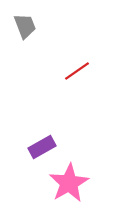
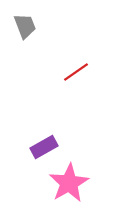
red line: moved 1 px left, 1 px down
purple rectangle: moved 2 px right
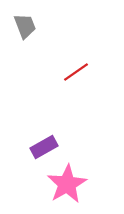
pink star: moved 2 px left, 1 px down
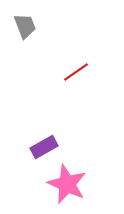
pink star: rotated 18 degrees counterclockwise
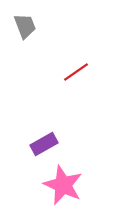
purple rectangle: moved 3 px up
pink star: moved 4 px left, 1 px down
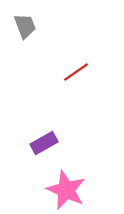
purple rectangle: moved 1 px up
pink star: moved 3 px right, 5 px down
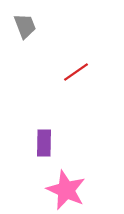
purple rectangle: rotated 60 degrees counterclockwise
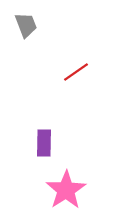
gray trapezoid: moved 1 px right, 1 px up
pink star: rotated 15 degrees clockwise
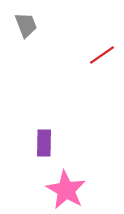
red line: moved 26 px right, 17 px up
pink star: rotated 9 degrees counterclockwise
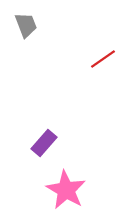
red line: moved 1 px right, 4 px down
purple rectangle: rotated 40 degrees clockwise
